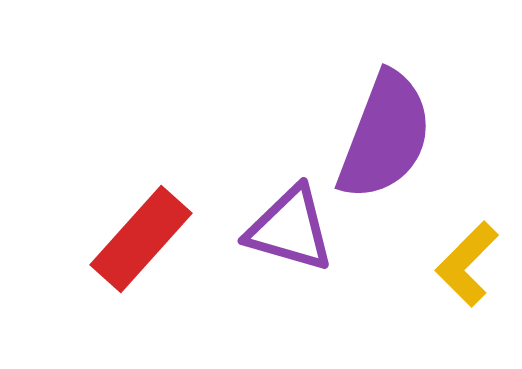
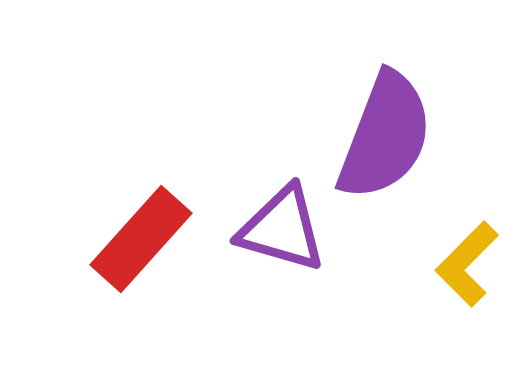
purple triangle: moved 8 px left
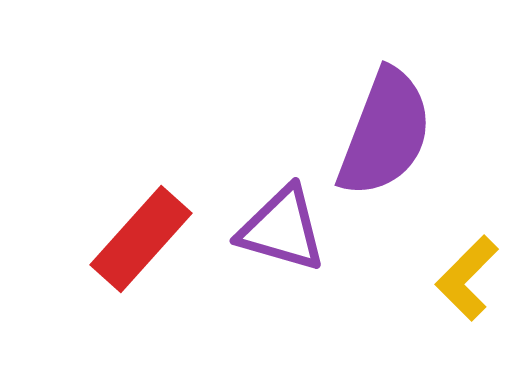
purple semicircle: moved 3 px up
yellow L-shape: moved 14 px down
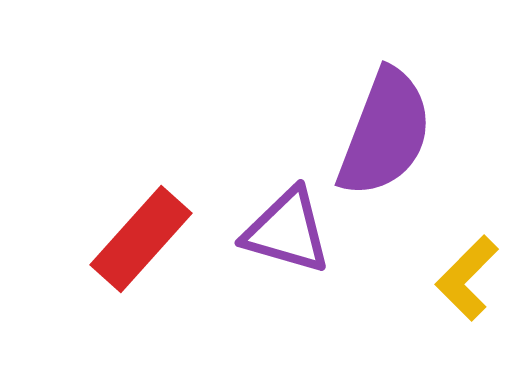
purple triangle: moved 5 px right, 2 px down
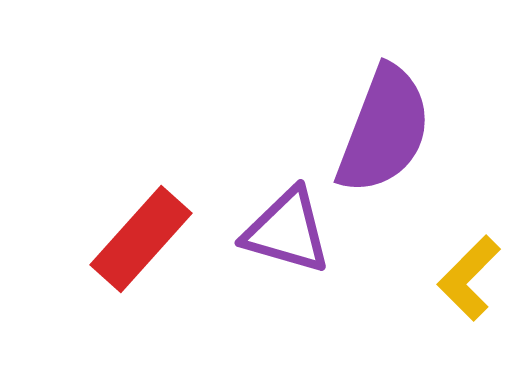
purple semicircle: moved 1 px left, 3 px up
yellow L-shape: moved 2 px right
